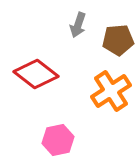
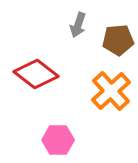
orange cross: rotated 9 degrees counterclockwise
pink hexagon: rotated 12 degrees clockwise
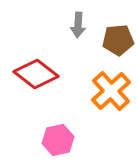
gray arrow: rotated 15 degrees counterclockwise
pink hexagon: rotated 12 degrees counterclockwise
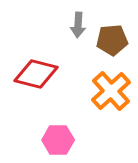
brown pentagon: moved 6 px left
red diamond: rotated 24 degrees counterclockwise
pink hexagon: rotated 12 degrees clockwise
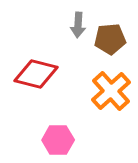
brown pentagon: moved 2 px left, 1 px up
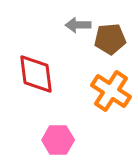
gray arrow: rotated 85 degrees clockwise
red diamond: rotated 69 degrees clockwise
orange cross: rotated 15 degrees counterclockwise
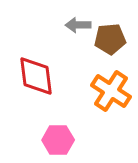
red diamond: moved 2 px down
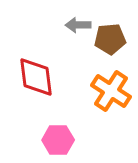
red diamond: moved 1 px down
